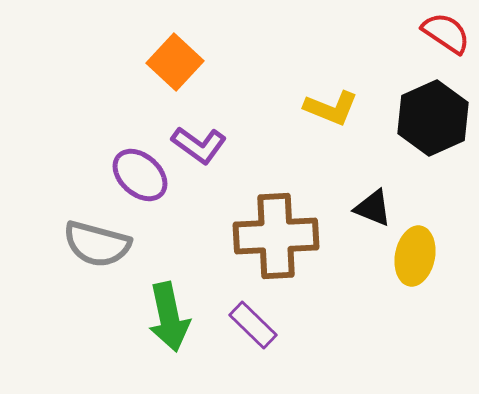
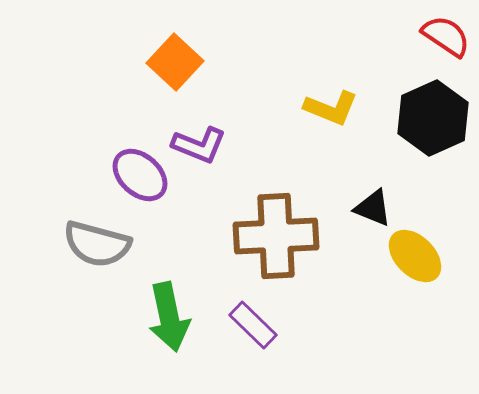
red semicircle: moved 3 px down
purple L-shape: rotated 14 degrees counterclockwise
yellow ellipse: rotated 56 degrees counterclockwise
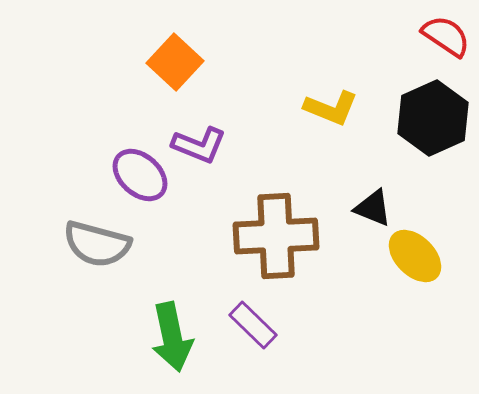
green arrow: moved 3 px right, 20 px down
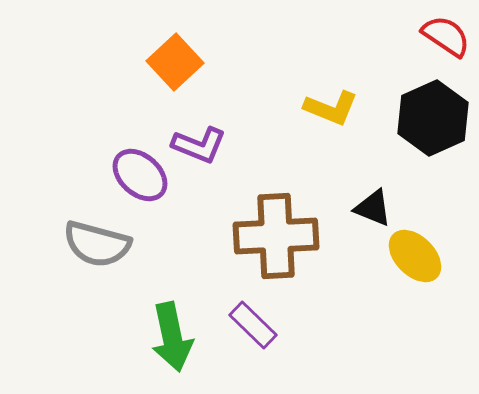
orange square: rotated 4 degrees clockwise
